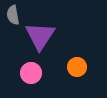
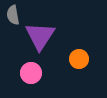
orange circle: moved 2 px right, 8 px up
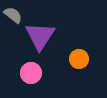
gray semicircle: rotated 138 degrees clockwise
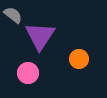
pink circle: moved 3 px left
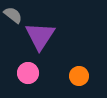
orange circle: moved 17 px down
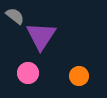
gray semicircle: moved 2 px right, 1 px down
purple triangle: moved 1 px right
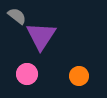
gray semicircle: moved 2 px right
pink circle: moved 1 px left, 1 px down
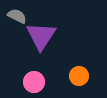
gray semicircle: rotated 12 degrees counterclockwise
pink circle: moved 7 px right, 8 px down
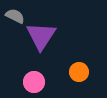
gray semicircle: moved 2 px left
orange circle: moved 4 px up
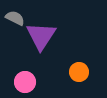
gray semicircle: moved 2 px down
pink circle: moved 9 px left
